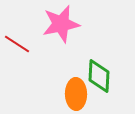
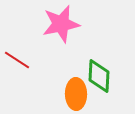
red line: moved 16 px down
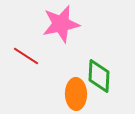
red line: moved 9 px right, 4 px up
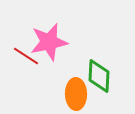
pink star: moved 12 px left, 18 px down
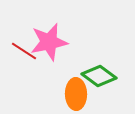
red line: moved 2 px left, 5 px up
green diamond: rotated 56 degrees counterclockwise
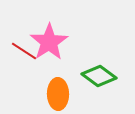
pink star: rotated 21 degrees counterclockwise
orange ellipse: moved 18 px left
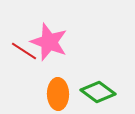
pink star: rotated 18 degrees counterclockwise
green diamond: moved 1 px left, 16 px down
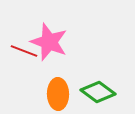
red line: rotated 12 degrees counterclockwise
